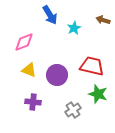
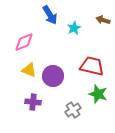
purple circle: moved 4 px left, 1 px down
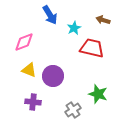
red trapezoid: moved 18 px up
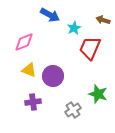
blue arrow: rotated 30 degrees counterclockwise
red trapezoid: moved 2 px left; rotated 80 degrees counterclockwise
purple cross: rotated 14 degrees counterclockwise
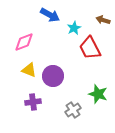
red trapezoid: rotated 50 degrees counterclockwise
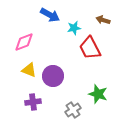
cyan star: rotated 16 degrees clockwise
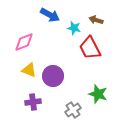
brown arrow: moved 7 px left
cyan star: rotated 24 degrees clockwise
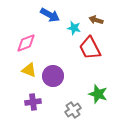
pink diamond: moved 2 px right, 1 px down
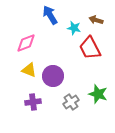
blue arrow: rotated 150 degrees counterclockwise
gray cross: moved 2 px left, 8 px up
